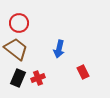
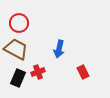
brown trapezoid: rotated 10 degrees counterclockwise
red cross: moved 6 px up
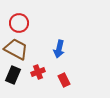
red rectangle: moved 19 px left, 8 px down
black rectangle: moved 5 px left, 3 px up
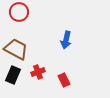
red circle: moved 11 px up
blue arrow: moved 7 px right, 9 px up
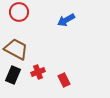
blue arrow: moved 20 px up; rotated 48 degrees clockwise
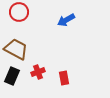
black rectangle: moved 1 px left, 1 px down
red rectangle: moved 2 px up; rotated 16 degrees clockwise
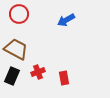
red circle: moved 2 px down
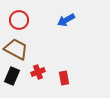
red circle: moved 6 px down
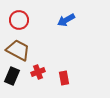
brown trapezoid: moved 2 px right, 1 px down
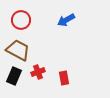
red circle: moved 2 px right
black rectangle: moved 2 px right
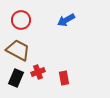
black rectangle: moved 2 px right, 2 px down
